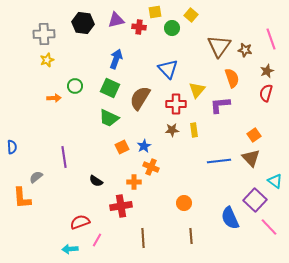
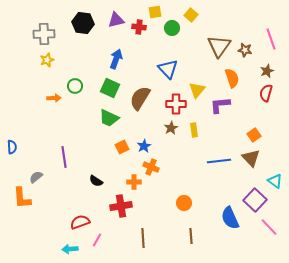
brown star at (172, 130): moved 1 px left, 2 px up; rotated 24 degrees counterclockwise
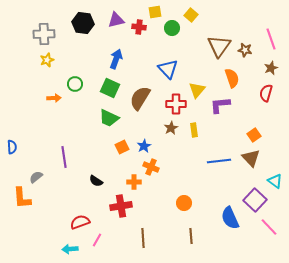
brown star at (267, 71): moved 4 px right, 3 px up
green circle at (75, 86): moved 2 px up
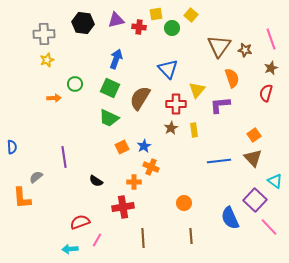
yellow square at (155, 12): moved 1 px right, 2 px down
brown triangle at (251, 158): moved 2 px right
red cross at (121, 206): moved 2 px right, 1 px down
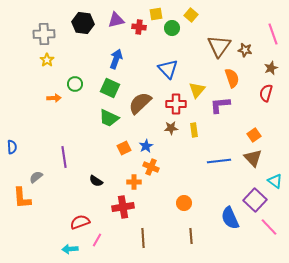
pink line at (271, 39): moved 2 px right, 5 px up
yellow star at (47, 60): rotated 16 degrees counterclockwise
brown semicircle at (140, 98): moved 5 px down; rotated 15 degrees clockwise
brown star at (171, 128): rotated 24 degrees clockwise
blue star at (144, 146): moved 2 px right
orange square at (122, 147): moved 2 px right, 1 px down
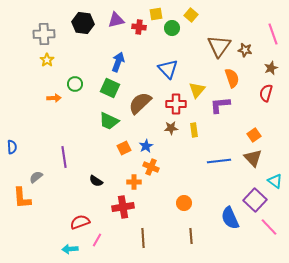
blue arrow at (116, 59): moved 2 px right, 3 px down
green trapezoid at (109, 118): moved 3 px down
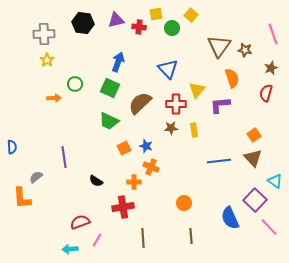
blue star at (146, 146): rotated 24 degrees counterclockwise
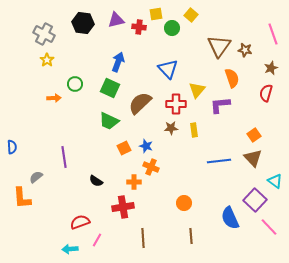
gray cross at (44, 34): rotated 30 degrees clockwise
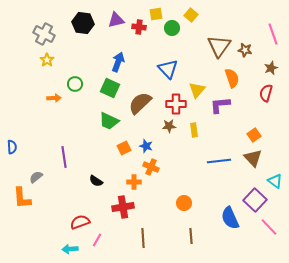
brown star at (171, 128): moved 2 px left, 2 px up
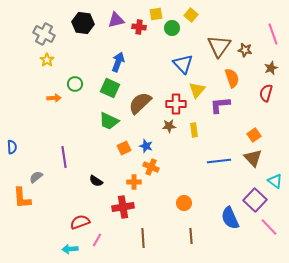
blue triangle at (168, 69): moved 15 px right, 5 px up
